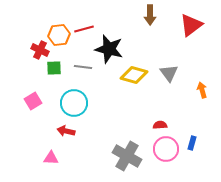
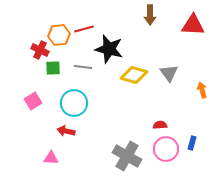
red triangle: moved 2 px right; rotated 40 degrees clockwise
green square: moved 1 px left
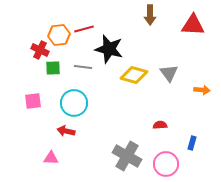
orange arrow: rotated 112 degrees clockwise
pink square: rotated 24 degrees clockwise
pink circle: moved 15 px down
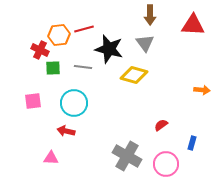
gray triangle: moved 24 px left, 30 px up
red semicircle: moved 1 px right; rotated 32 degrees counterclockwise
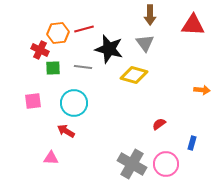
orange hexagon: moved 1 px left, 2 px up
red semicircle: moved 2 px left, 1 px up
red arrow: rotated 18 degrees clockwise
gray cross: moved 5 px right, 8 px down
